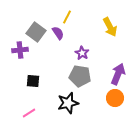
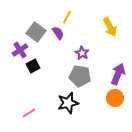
purple cross: rotated 28 degrees counterclockwise
black square: moved 15 px up; rotated 32 degrees counterclockwise
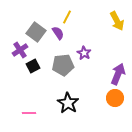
yellow arrow: moved 7 px right, 6 px up
purple star: moved 2 px right
gray pentagon: moved 17 px left, 11 px up; rotated 15 degrees counterclockwise
black star: rotated 25 degrees counterclockwise
pink line: rotated 32 degrees clockwise
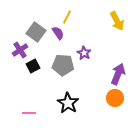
gray pentagon: rotated 10 degrees clockwise
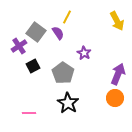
purple cross: moved 1 px left, 4 px up
gray pentagon: moved 8 px down; rotated 30 degrees clockwise
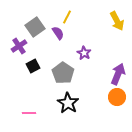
gray square: moved 1 px left, 5 px up; rotated 18 degrees clockwise
orange circle: moved 2 px right, 1 px up
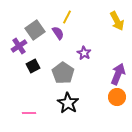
gray square: moved 3 px down
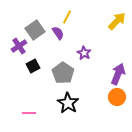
yellow arrow: rotated 108 degrees counterclockwise
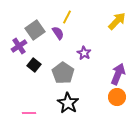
black square: moved 1 px right, 1 px up; rotated 24 degrees counterclockwise
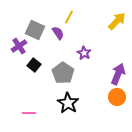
yellow line: moved 2 px right
gray square: rotated 30 degrees counterclockwise
